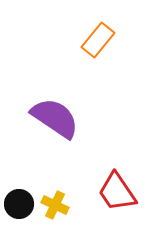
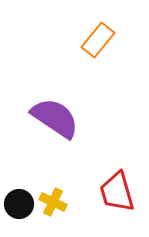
red trapezoid: rotated 18 degrees clockwise
yellow cross: moved 2 px left, 3 px up
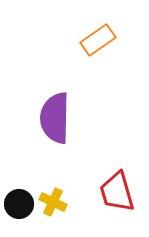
orange rectangle: rotated 16 degrees clockwise
purple semicircle: rotated 123 degrees counterclockwise
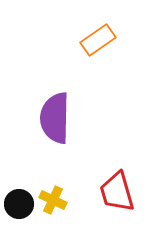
yellow cross: moved 2 px up
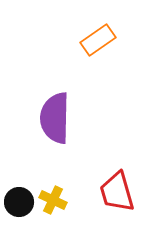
black circle: moved 2 px up
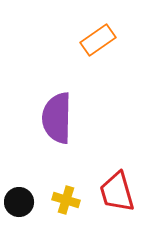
purple semicircle: moved 2 px right
yellow cross: moved 13 px right; rotated 8 degrees counterclockwise
